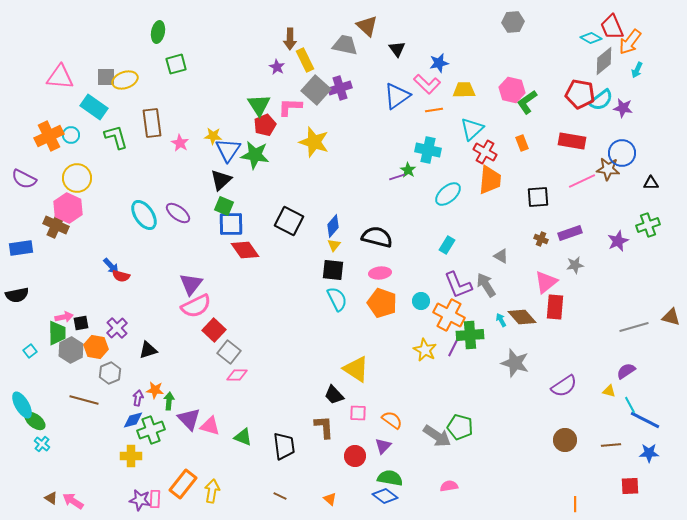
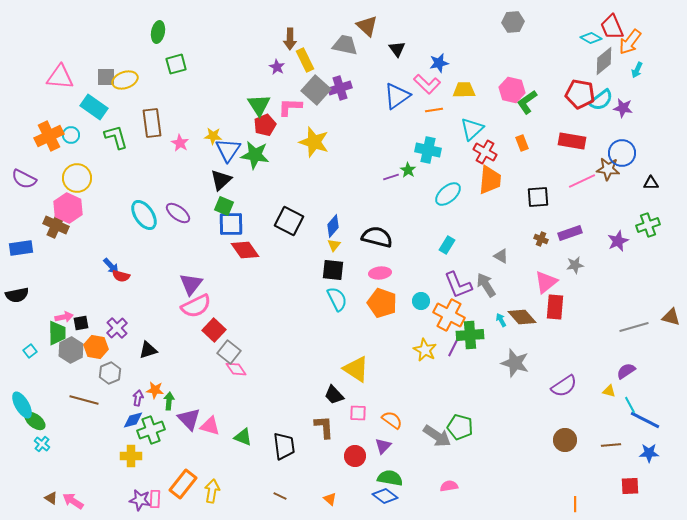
purple line at (397, 177): moved 6 px left
pink diamond at (237, 375): moved 1 px left, 6 px up; rotated 55 degrees clockwise
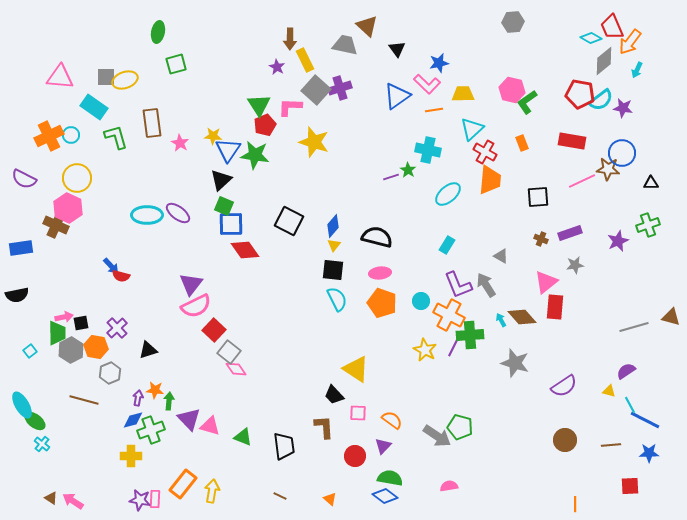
yellow trapezoid at (464, 90): moved 1 px left, 4 px down
cyan ellipse at (144, 215): moved 3 px right; rotated 56 degrees counterclockwise
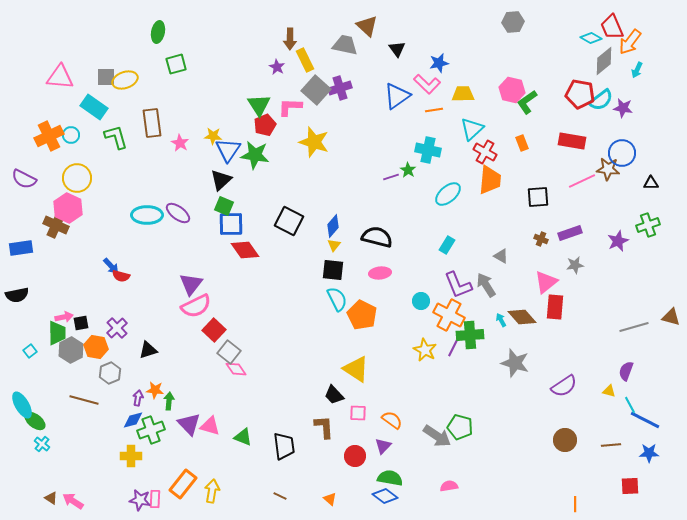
orange pentagon at (382, 303): moved 20 px left, 12 px down; rotated 8 degrees clockwise
purple semicircle at (626, 371): rotated 36 degrees counterclockwise
purple triangle at (189, 419): moved 5 px down
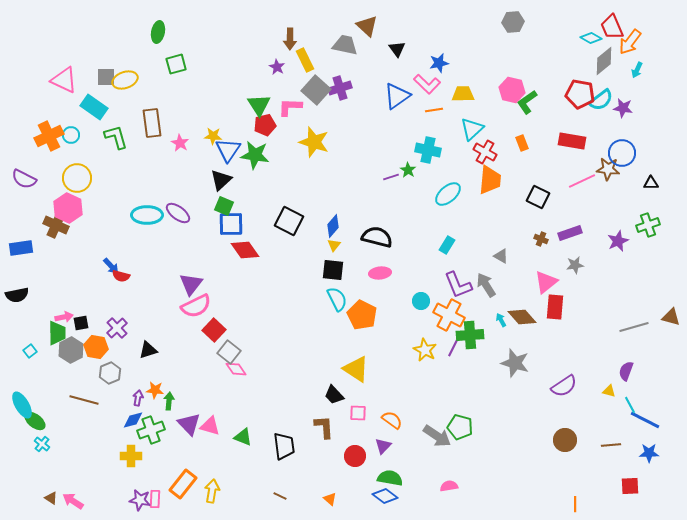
pink triangle at (60, 77): moved 4 px right, 3 px down; rotated 20 degrees clockwise
red pentagon at (265, 125): rotated 10 degrees clockwise
black square at (538, 197): rotated 30 degrees clockwise
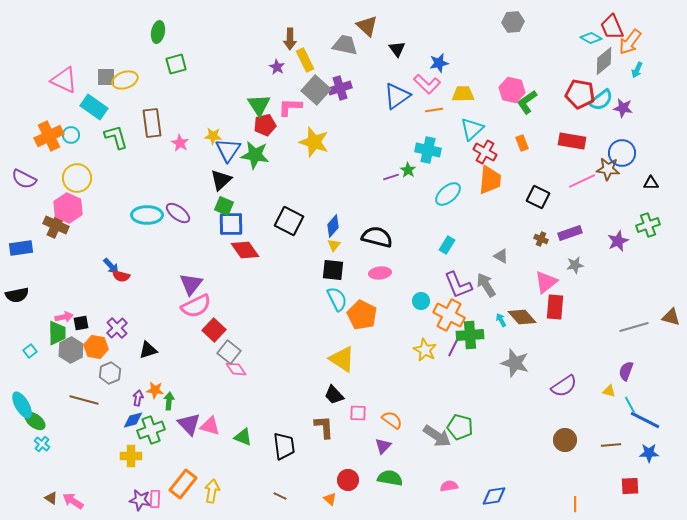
yellow triangle at (356, 369): moved 14 px left, 10 px up
red circle at (355, 456): moved 7 px left, 24 px down
blue diamond at (385, 496): moved 109 px right; rotated 45 degrees counterclockwise
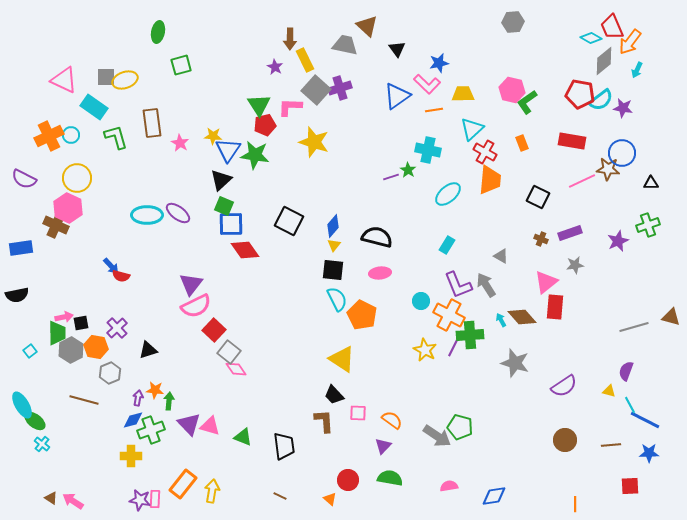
green square at (176, 64): moved 5 px right, 1 px down
purple star at (277, 67): moved 2 px left
brown L-shape at (324, 427): moved 6 px up
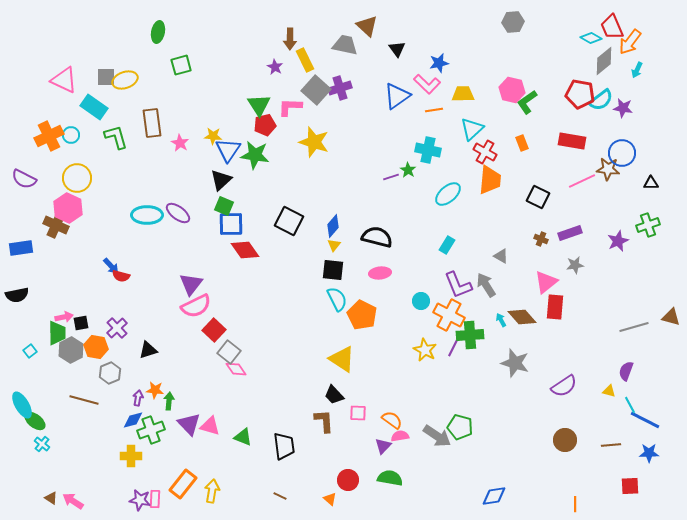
pink semicircle at (449, 486): moved 49 px left, 50 px up
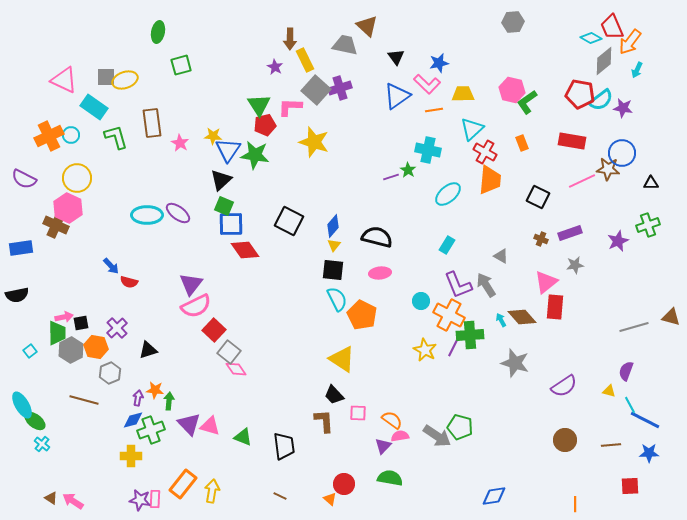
black triangle at (397, 49): moved 1 px left, 8 px down
red semicircle at (121, 276): moved 8 px right, 6 px down
red circle at (348, 480): moved 4 px left, 4 px down
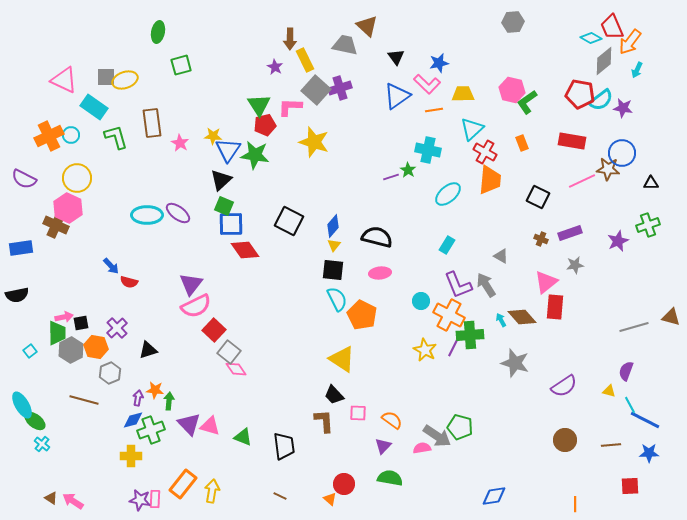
pink semicircle at (400, 436): moved 22 px right, 12 px down
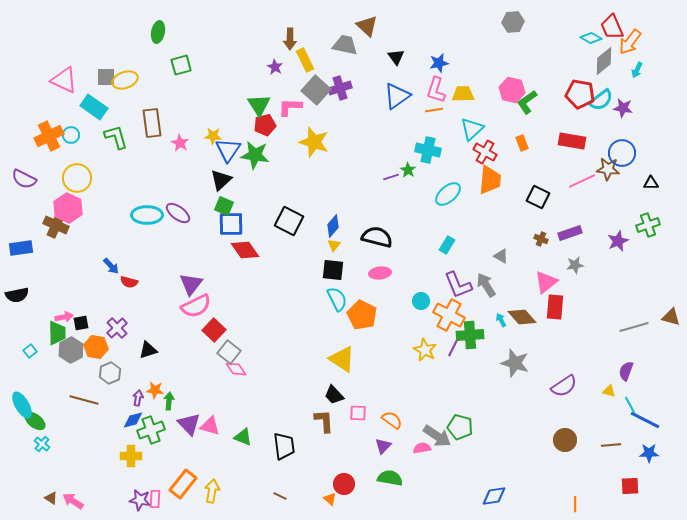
pink L-shape at (427, 84): moved 9 px right, 6 px down; rotated 64 degrees clockwise
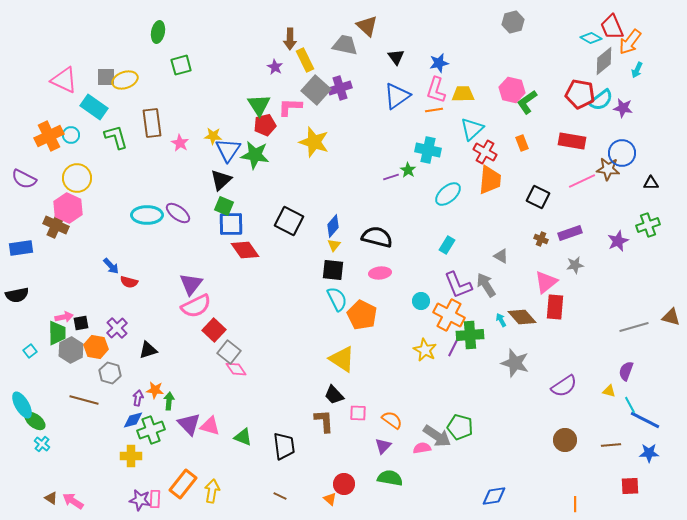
gray hexagon at (513, 22): rotated 10 degrees counterclockwise
gray hexagon at (110, 373): rotated 20 degrees counterclockwise
